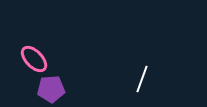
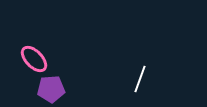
white line: moved 2 px left
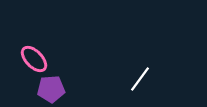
white line: rotated 16 degrees clockwise
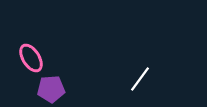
pink ellipse: moved 3 px left, 1 px up; rotated 12 degrees clockwise
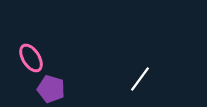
purple pentagon: rotated 20 degrees clockwise
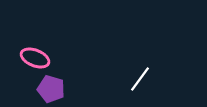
pink ellipse: moved 4 px right; rotated 36 degrees counterclockwise
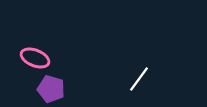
white line: moved 1 px left
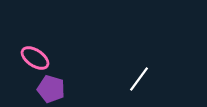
pink ellipse: rotated 12 degrees clockwise
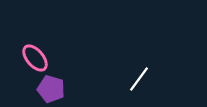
pink ellipse: rotated 16 degrees clockwise
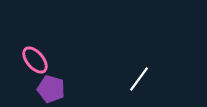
pink ellipse: moved 2 px down
